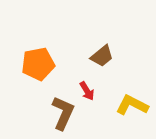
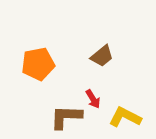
red arrow: moved 6 px right, 8 px down
yellow L-shape: moved 7 px left, 12 px down
brown L-shape: moved 3 px right, 4 px down; rotated 112 degrees counterclockwise
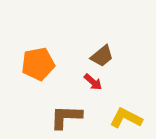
red arrow: moved 17 px up; rotated 18 degrees counterclockwise
yellow L-shape: moved 1 px right, 1 px down
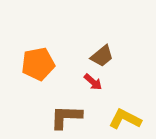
yellow L-shape: moved 1 px left, 1 px down
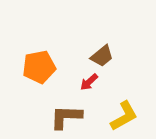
orange pentagon: moved 1 px right, 3 px down
red arrow: moved 4 px left; rotated 96 degrees clockwise
yellow L-shape: moved 1 px left, 3 px up; rotated 124 degrees clockwise
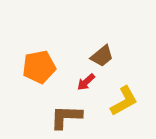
red arrow: moved 3 px left
yellow L-shape: moved 15 px up
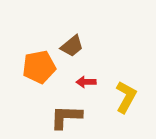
brown trapezoid: moved 30 px left, 10 px up
red arrow: rotated 42 degrees clockwise
yellow L-shape: moved 2 px right, 4 px up; rotated 32 degrees counterclockwise
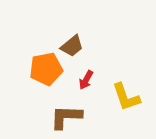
orange pentagon: moved 7 px right, 2 px down
red arrow: moved 2 px up; rotated 60 degrees counterclockwise
yellow L-shape: rotated 132 degrees clockwise
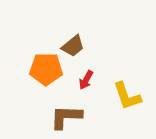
brown trapezoid: moved 1 px right
orange pentagon: rotated 12 degrees clockwise
yellow L-shape: moved 1 px right, 1 px up
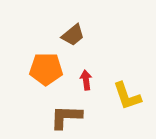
brown trapezoid: moved 11 px up
red arrow: rotated 144 degrees clockwise
